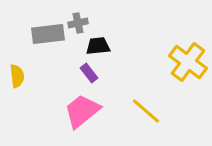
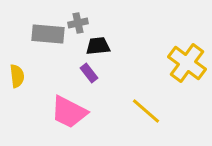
gray rectangle: rotated 12 degrees clockwise
yellow cross: moved 1 px left, 1 px down
pink trapezoid: moved 13 px left, 1 px down; rotated 114 degrees counterclockwise
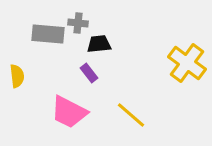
gray cross: rotated 18 degrees clockwise
black trapezoid: moved 1 px right, 2 px up
yellow line: moved 15 px left, 4 px down
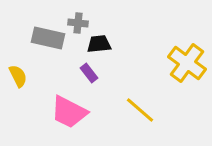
gray rectangle: moved 4 px down; rotated 8 degrees clockwise
yellow semicircle: moved 1 px right; rotated 20 degrees counterclockwise
yellow line: moved 9 px right, 5 px up
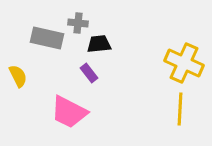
gray rectangle: moved 1 px left
yellow cross: moved 3 px left; rotated 12 degrees counterclockwise
yellow line: moved 40 px right, 1 px up; rotated 52 degrees clockwise
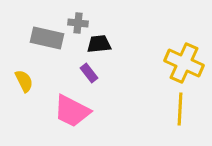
yellow semicircle: moved 6 px right, 5 px down
pink trapezoid: moved 3 px right, 1 px up
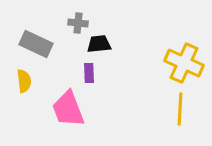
gray rectangle: moved 11 px left, 6 px down; rotated 12 degrees clockwise
purple rectangle: rotated 36 degrees clockwise
yellow semicircle: rotated 20 degrees clockwise
pink trapezoid: moved 4 px left, 2 px up; rotated 42 degrees clockwise
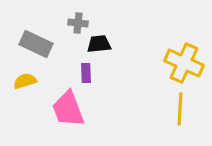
purple rectangle: moved 3 px left
yellow semicircle: moved 1 px right; rotated 100 degrees counterclockwise
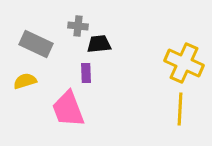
gray cross: moved 3 px down
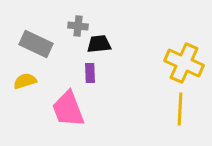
purple rectangle: moved 4 px right
